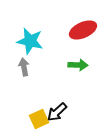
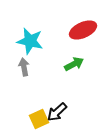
green arrow: moved 4 px left, 1 px up; rotated 30 degrees counterclockwise
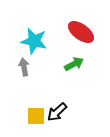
red ellipse: moved 2 px left, 2 px down; rotated 60 degrees clockwise
cyan star: moved 4 px right
yellow square: moved 3 px left, 3 px up; rotated 24 degrees clockwise
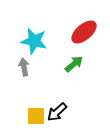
red ellipse: moved 3 px right; rotated 76 degrees counterclockwise
green arrow: rotated 12 degrees counterclockwise
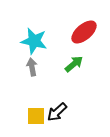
gray arrow: moved 8 px right
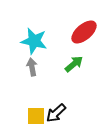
black arrow: moved 1 px left, 1 px down
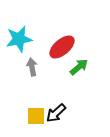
red ellipse: moved 22 px left, 15 px down
cyan star: moved 15 px left, 2 px up; rotated 24 degrees counterclockwise
green arrow: moved 5 px right, 3 px down
